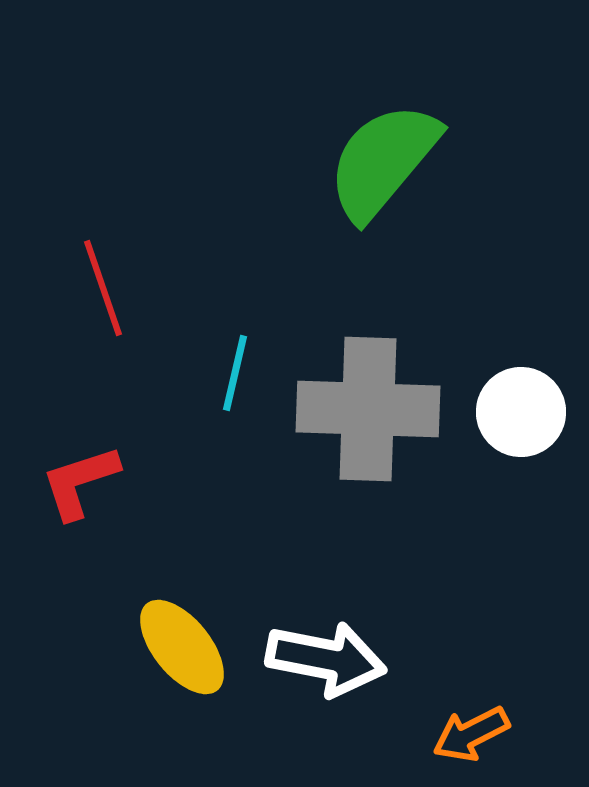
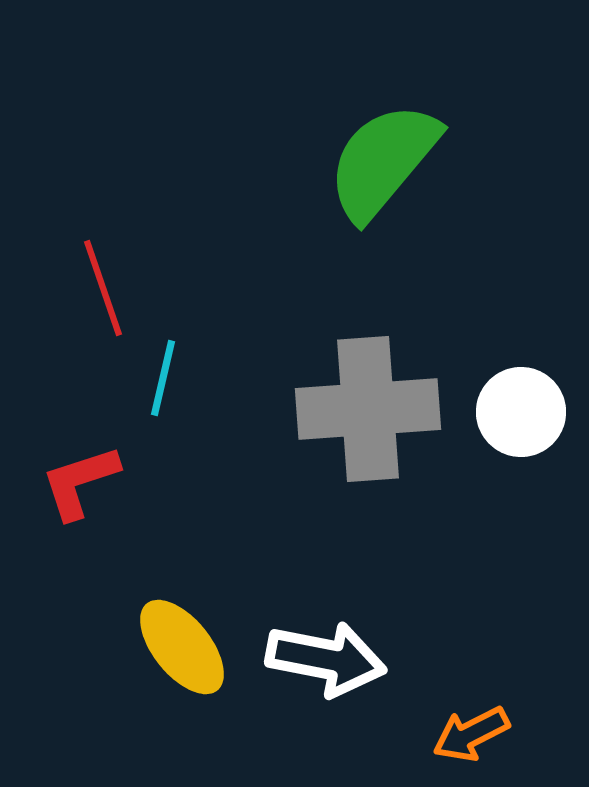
cyan line: moved 72 px left, 5 px down
gray cross: rotated 6 degrees counterclockwise
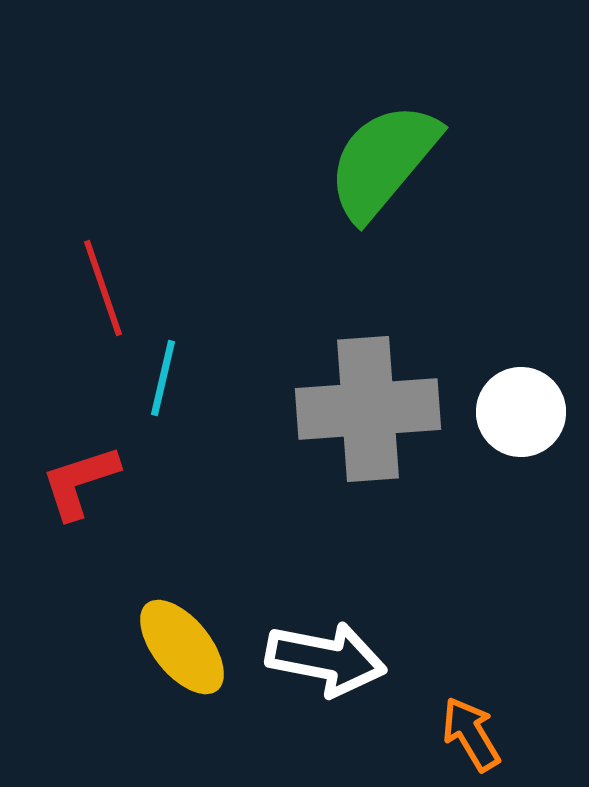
orange arrow: rotated 86 degrees clockwise
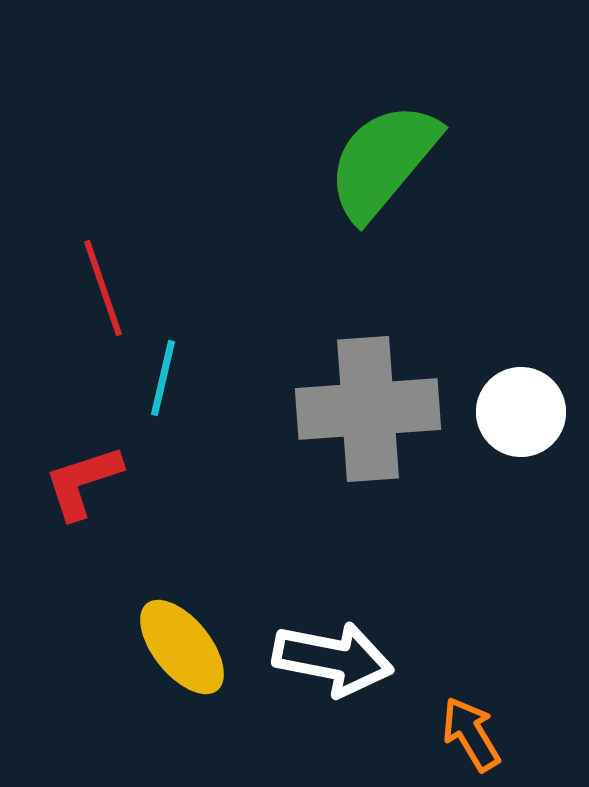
red L-shape: moved 3 px right
white arrow: moved 7 px right
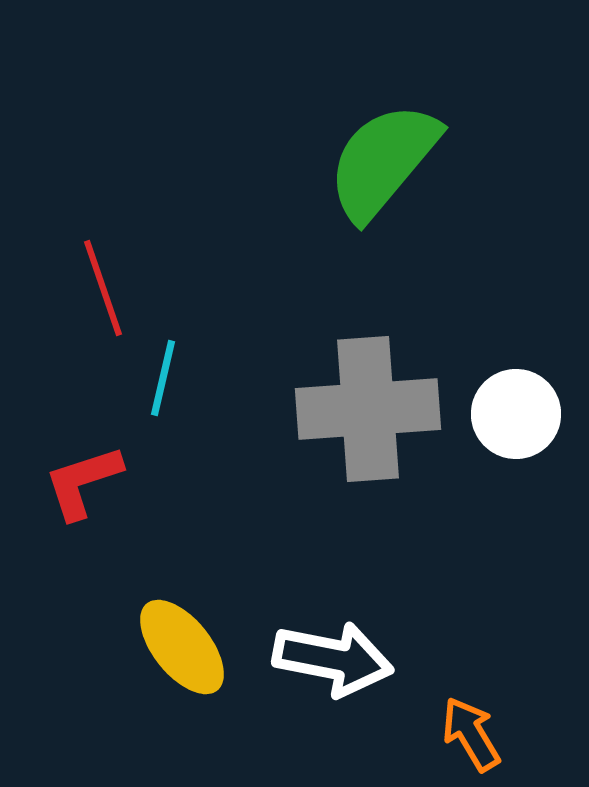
white circle: moved 5 px left, 2 px down
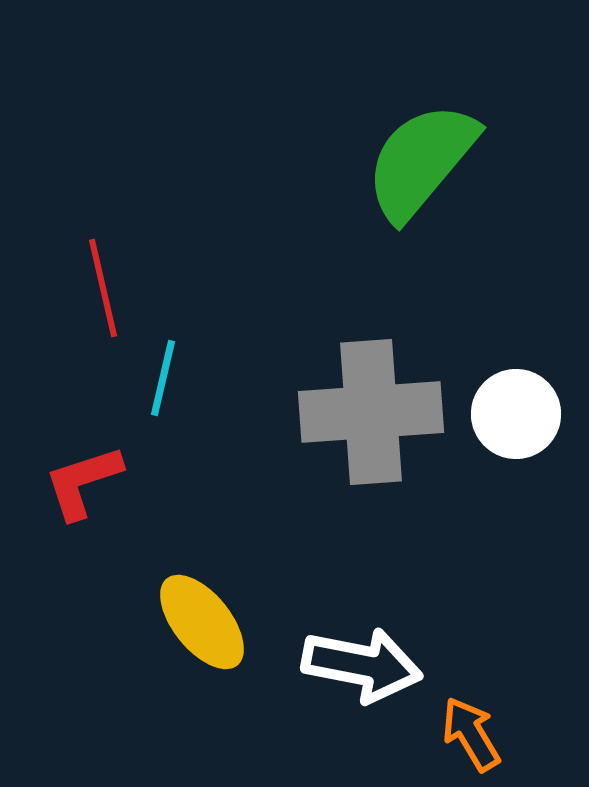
green semicircle: moved 38 px right
red line: rotated 6 degrees clockwise
gray cross: moved 3 px right, 3 px down
yellow ellipse: moved 20 px right, 25 px up
white arrow: moved 29 px right, 6 px down
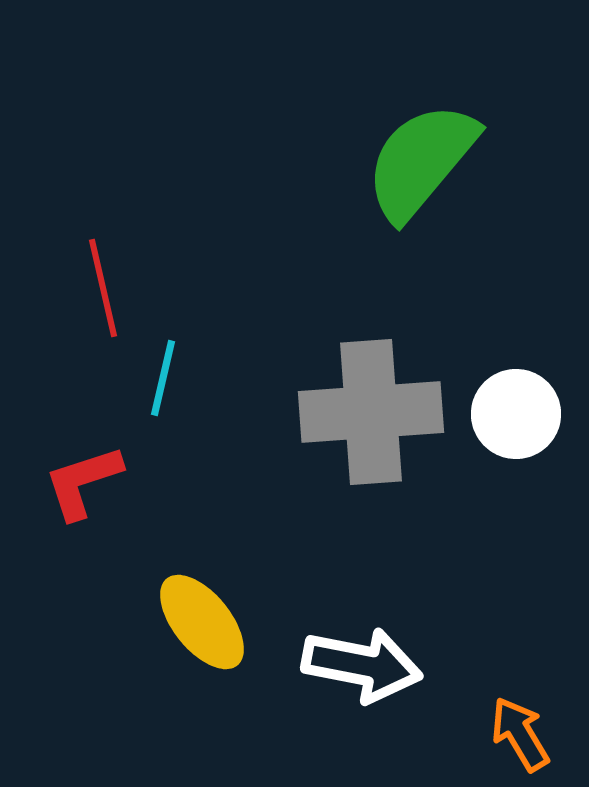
orange arrow: moved 49 px right
